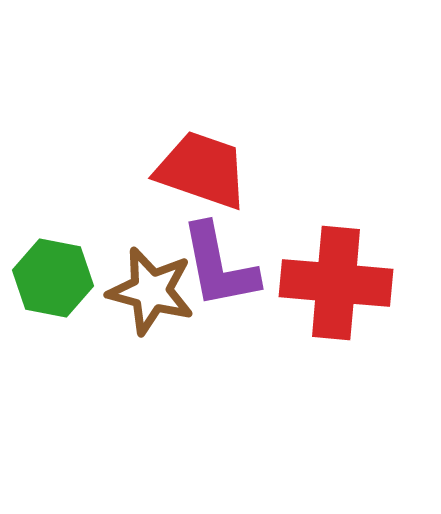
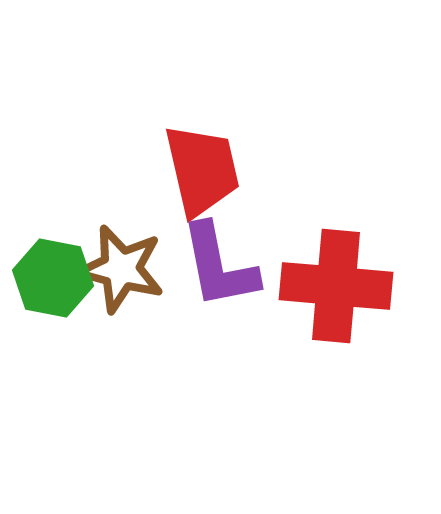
red trapezoid: rotated 58 degrees clockwise
red cross: moved 3 px down
brown star: moved 30 px left, 22 px up
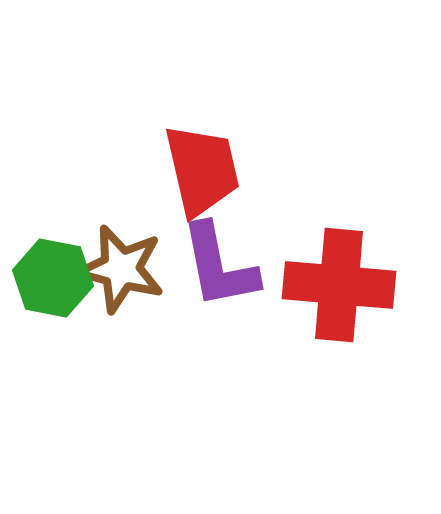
red cross: moved 3 px right, 1 px up
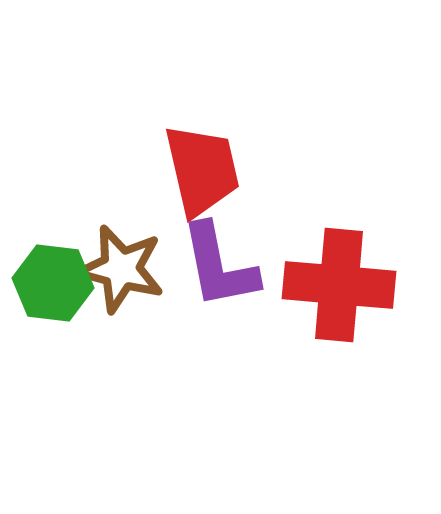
green hexagon: moved 5 px down; rotated 4 degrees counterclockwise
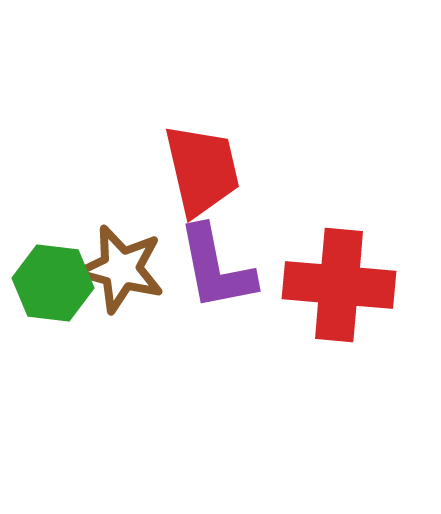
purple L-shape: moved 3 px left, 2 px down
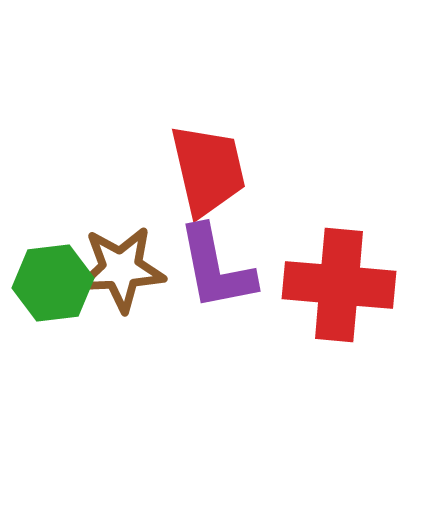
red trapezoid: moved 6 px right
brown star: rotated 18 degrees counterclockwise
green hexagon: rotated 14 degrees counterclockwise
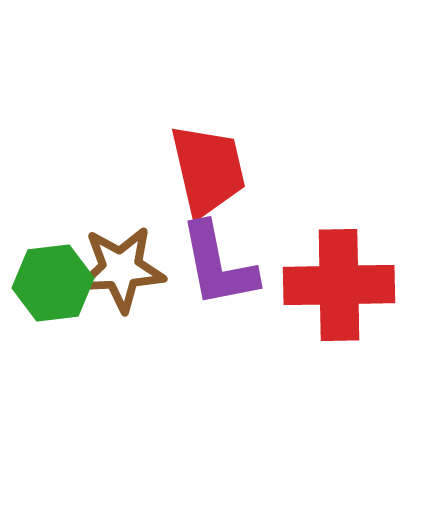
purple L-shape: moved 2 px right, 3 px up
red cross: rotated 6 degrees counterclockwise
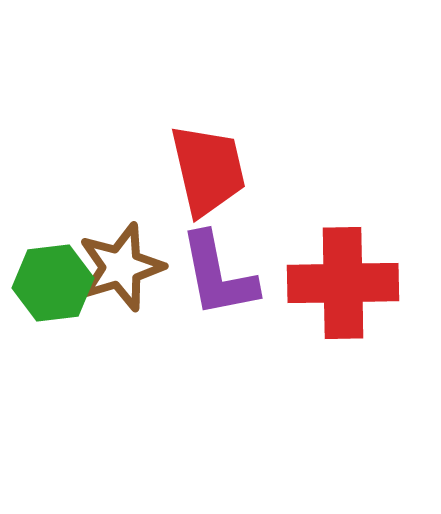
purple L-shape: moved 10 px down
brown star: moved 2 px up; rotated 14 degrees counterclockwise
red cross: moved 4 px right, 2 px up
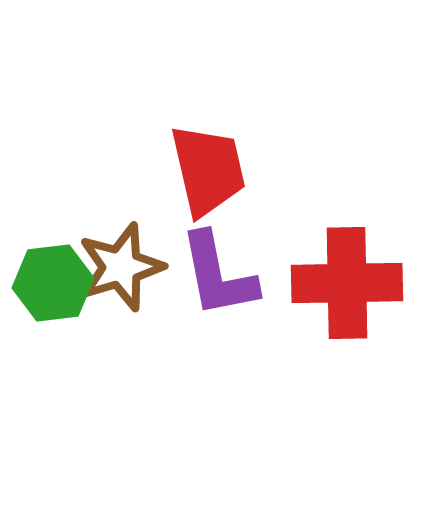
red cross: moved 4 px right
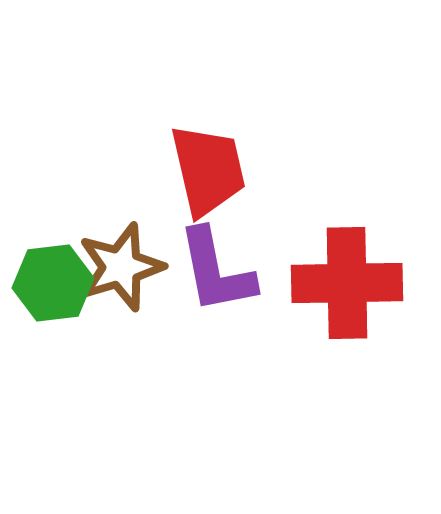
purple L-shape: moved 2 px left, 4 px up
